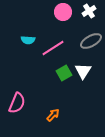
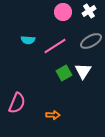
pink line: moved 2 px right, 2 px up
orange arrow: rotated 48 degrees clockwise
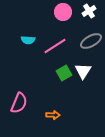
pink semicircle: moved 2 px right
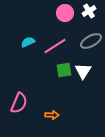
pink circle: moved 2 px right, 1 px down
cyan semicircle: moved 2 px down; rotated 152 degrees clockwise
green square: moved 3 px up; rotated 21 degrees clockwise
orange arrow: moved 1 px left
